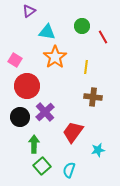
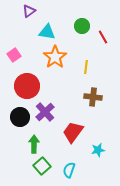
pink square: moved 1 px left, 5 px up; rotated 24 degrees clockwise
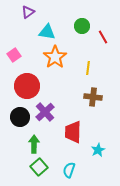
purple triangle: moved 1 px left, 1 px down
yellow line: moved 2 px right, 1 px down
red trapezoid: rotated 35 degrees counterclockwise
cyan star: rotated 16 degrees counterclockwise
green square: moved 3 px left, 1 px down
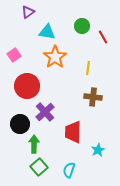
black circle: moved 7 px down
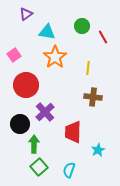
purple triangle: moved 2 px left, 2 px down
red circle: moved 1 px left, 1 px up
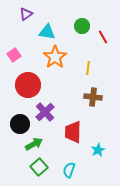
red circle: moved 2 px right
green arrow: rotated 60 degrees clockwise
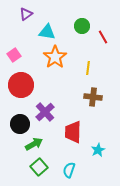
red circle: moved 7 px left
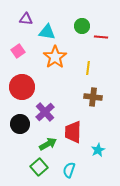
purple triangle: moved 5 px down; rotated 40 degrees clockwise
red line: moved 2 px left; rotated 56 degrees counterclockwise
pink square: moved 4 px right, 4 px up
red circle: moved 1 px right, 2 px down
green arrow: moved 14 px right
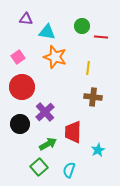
pink square: moved 6 px down
orange star: rotated 20 degrees counterclockwise
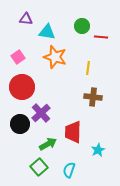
purple cross: moved 4 px left, 1 px down
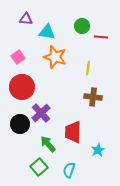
green arrow: rotated 102 degrees counterclockwise
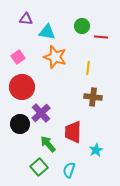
cyan star: moved 2 px left
